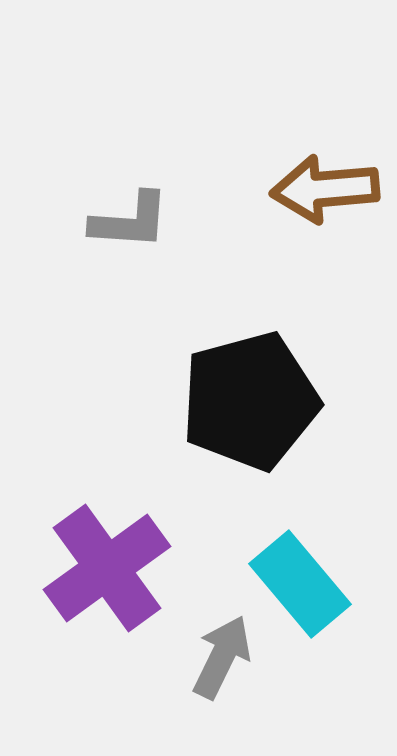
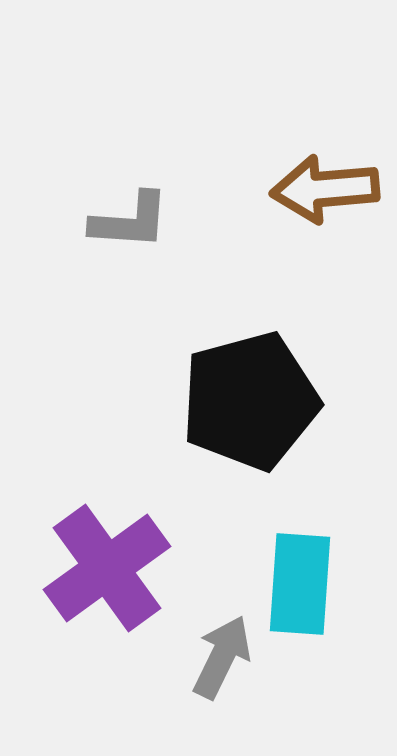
cyan rectangle: rotated 44 degrees clockwise
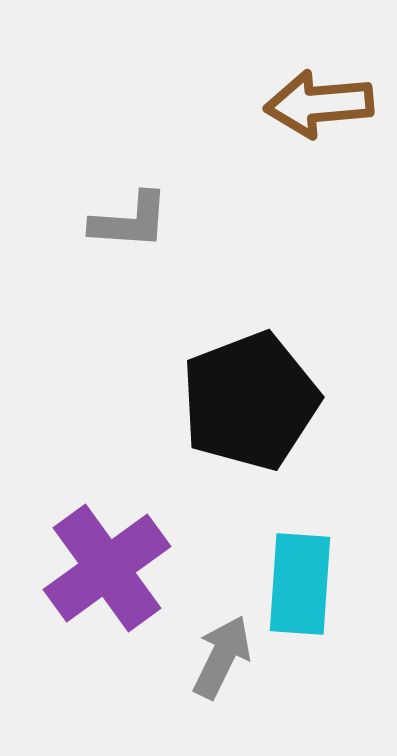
brown arrow: moved 6 px left, 85 px up
black pentagon: rotated 6 degrees counterclockwise
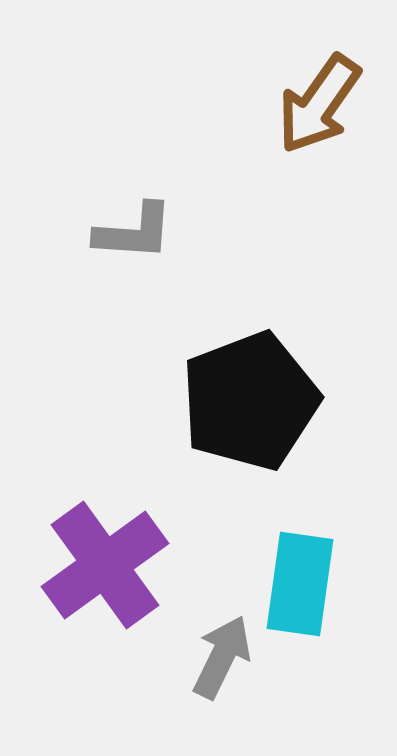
brown arrow: rotated 50 degrees counterclockwise
gray L-shape: moved 4 px right, 11 px down
purple cross: moved 2 px left, 3 px up
cyan rectangle: rotated 4 degrees clockwise
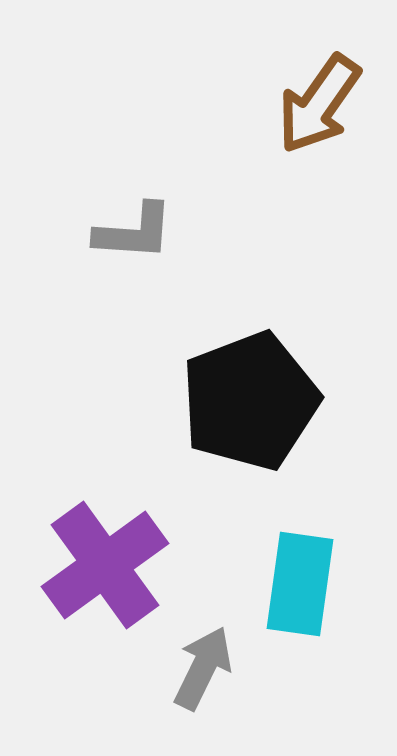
gray arrow: moved 19 px left, 11 px down
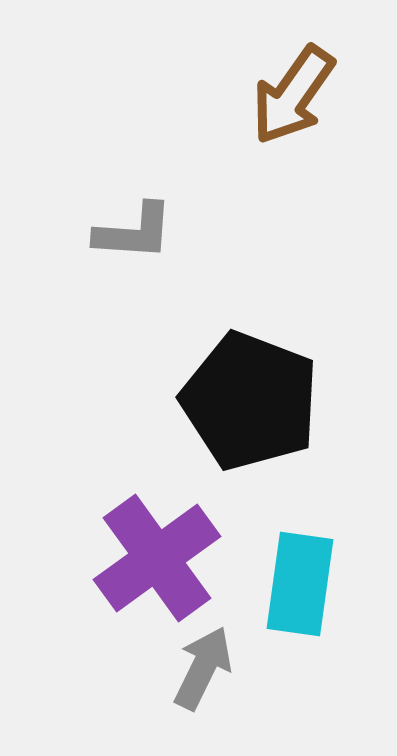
brown arrow: moved 26 px left, 9 px up
black pentagon: rotated 30 degrees counterclockwise
purple cross: moved 52 px right, 7 px up
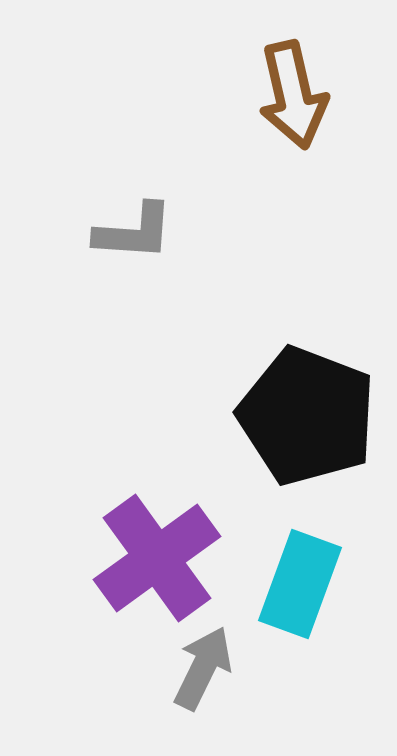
brown arrow: rotated 48 degrees counterclockwise
black pentagon: moved 57 px right, 15 px down
cyan rectangle: rotated 12 degrees clockwise
